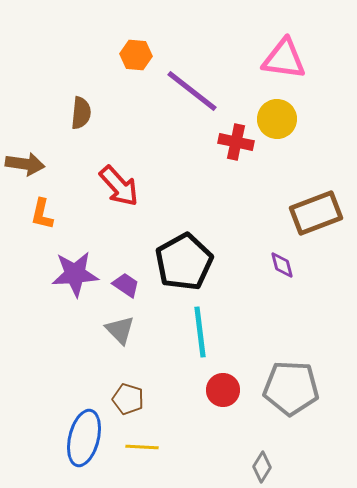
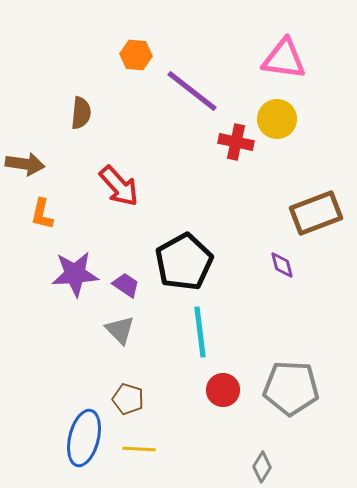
yellow line: moved 3 px left, 2 px down
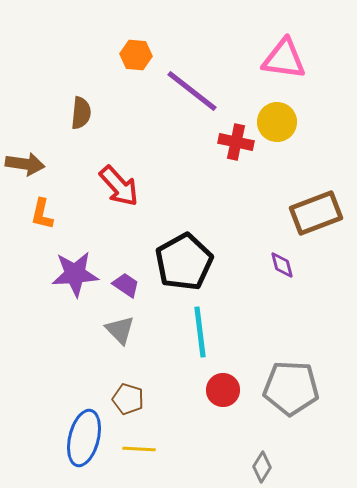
yellow circle: moved 3 px down
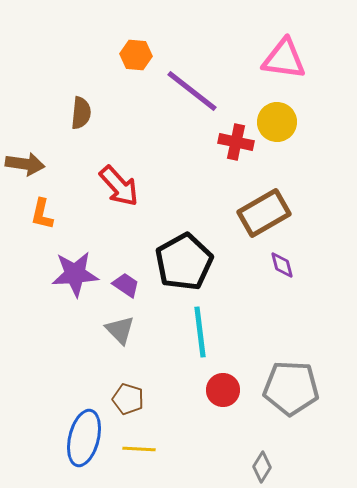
brown rectangle: moved 52 px left; rotated 9 degrees counterclockwise
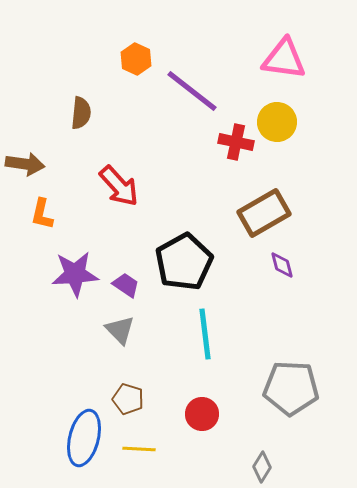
orange hexagon: moved 4 px down; rotated 20 degrees clockwise
cyan line: moved 5 px right, 2 px down
red circle: moved 21 px left, 24 px down
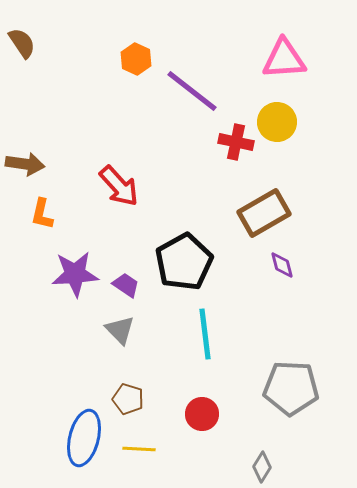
pink triangle: rotated 12 degrees counterclockwise
brown semicircle: moved 59 px left, 70 px up; rotated 40 degrees counterclockwise
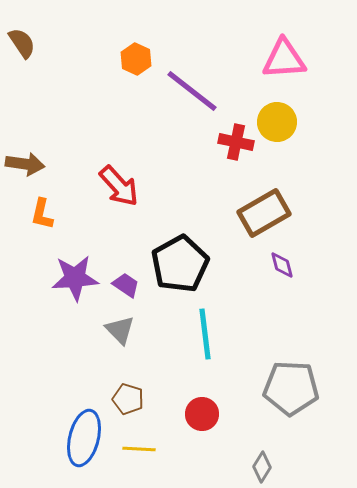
black pentagon: moved 4 px left, 2 px down
purple star: moved 4 px down
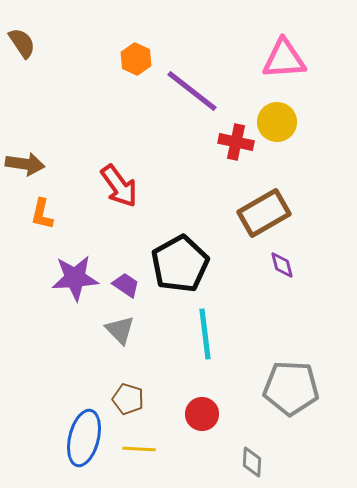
red arrow: rotated 6 degrees clockwise
gray diamond: moved 10 px left, 5 px up; rotated 28 degrees counterclockwise
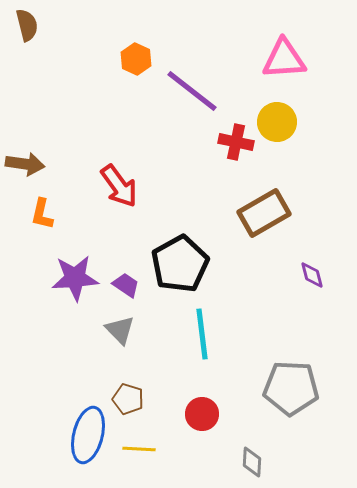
brown semicircle: moved 5 px right, 18 px up; rotated 20 degrees clockwise
purple diamond: moved 30 px right, 10 px down
cyan line: moved 3 px left
blue ellipse: moved 4 px right, 3 px up
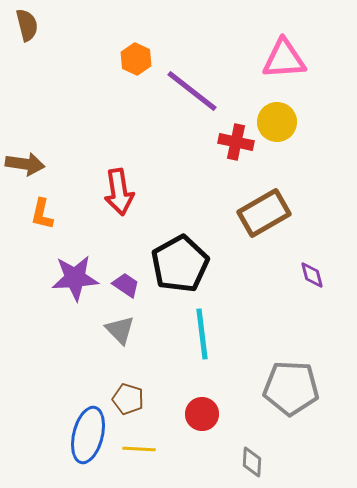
red arrow: moved 6 px down; rotated 27 degrees clockwise
